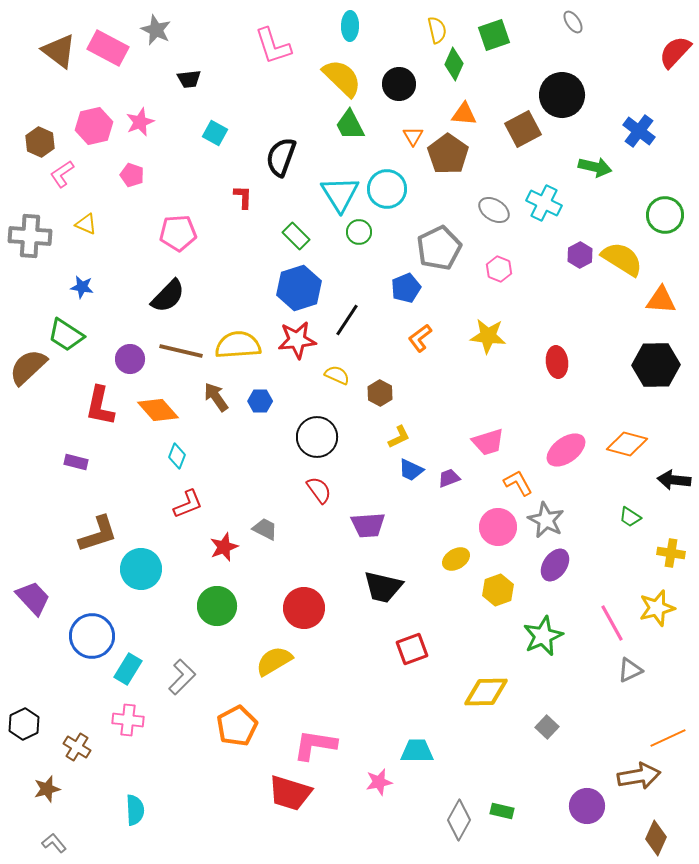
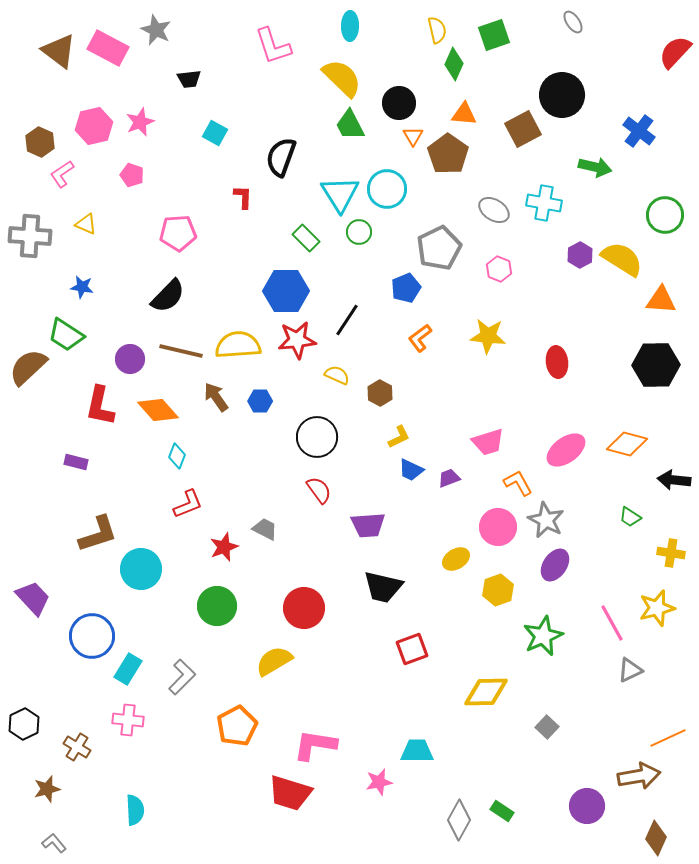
black circle at (399, 84): moved 19 px down
cyan cross at (544, 203): rotated 16 degrees counterclockwise
green rectangle at (296, 236): moved 10 px right, 2 px down
blue hexagon at (299, 288): moved 13 px left, 3 px down; rotated 18 degrees clockwise
green rectangle at (502, 811): rotated 20 degrees clockwise
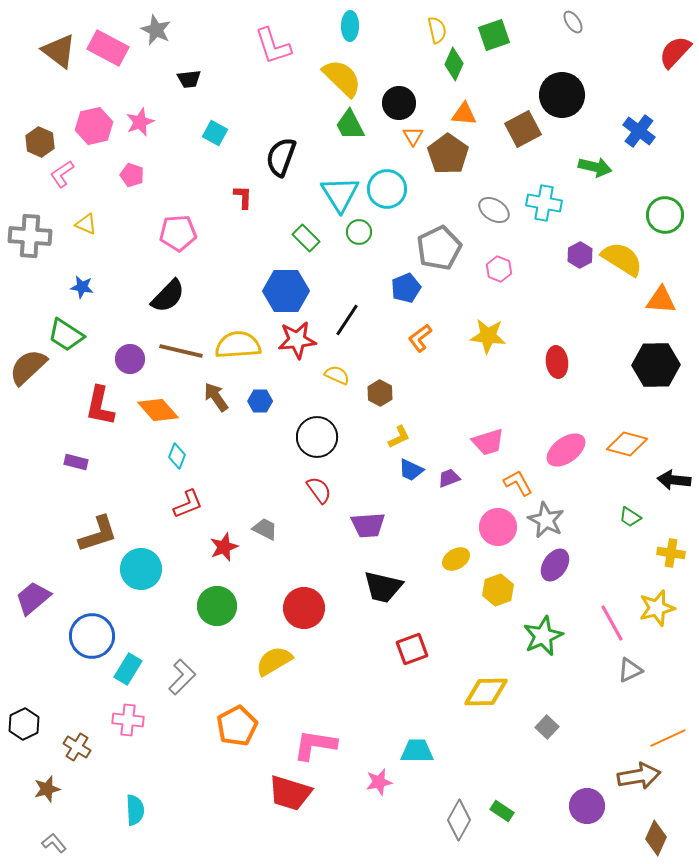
purple trapezoid at (33, 598): rotated 87 degrees counterclockwise
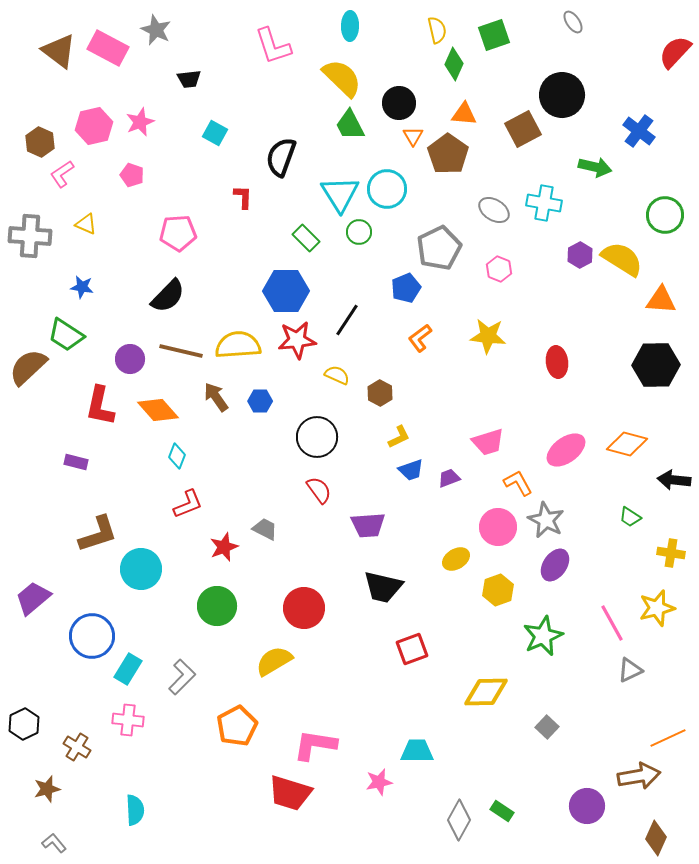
blue trapezoid at (411, 470): rotated 44 degrees counterclockwise
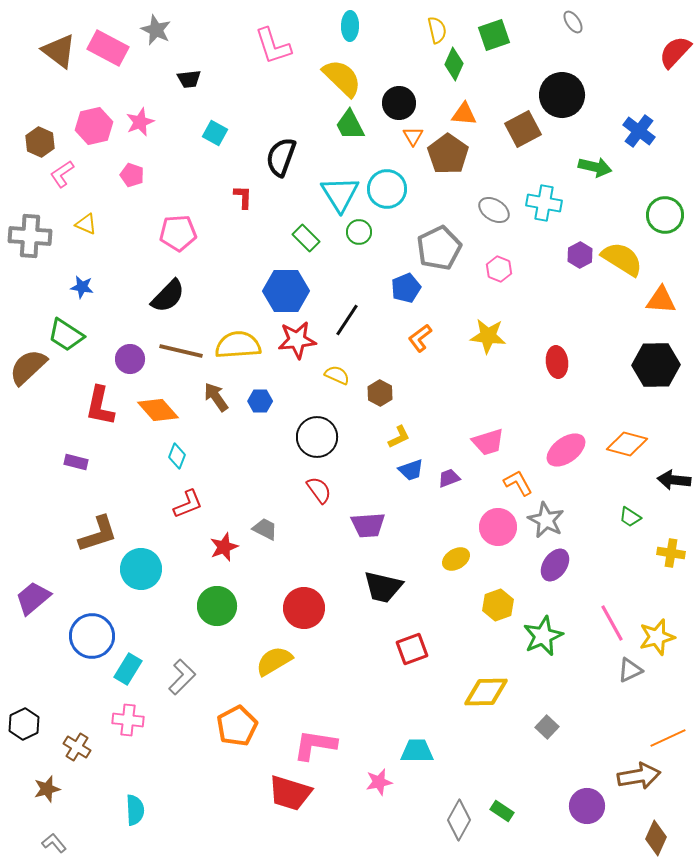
yellow hexagon at (498, 590): moved 15 px down
yellow star at (657, 608): moved 29 px down
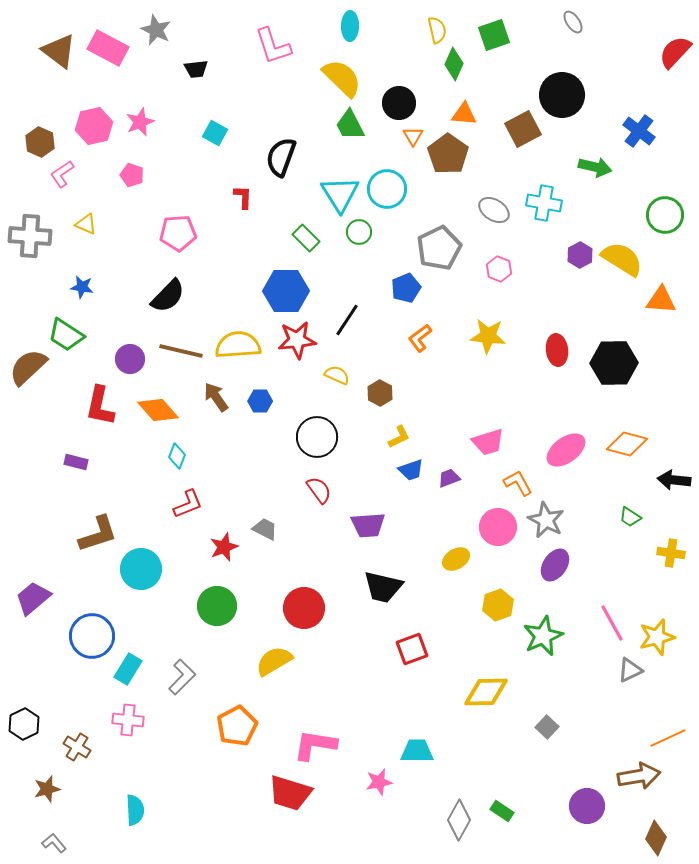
black trapezoid at (189, 79): moved 7 px right, 10 px up
red ellipse at (557, 362): moved 12 px up
black hexagon at (656, 365): moved 42 px left, 2 px up
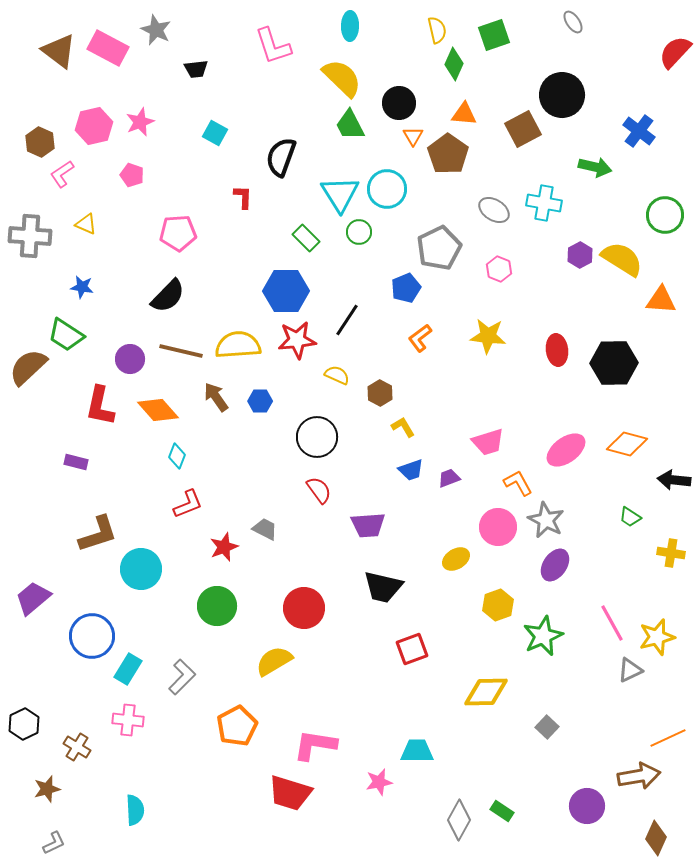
yellow L-shape at (399, 437): moved 4 px right, 10 px up; rotated 95 degrees counterclockwise
gray L-shape at (54, 843): rotated 105 degrees clockwise
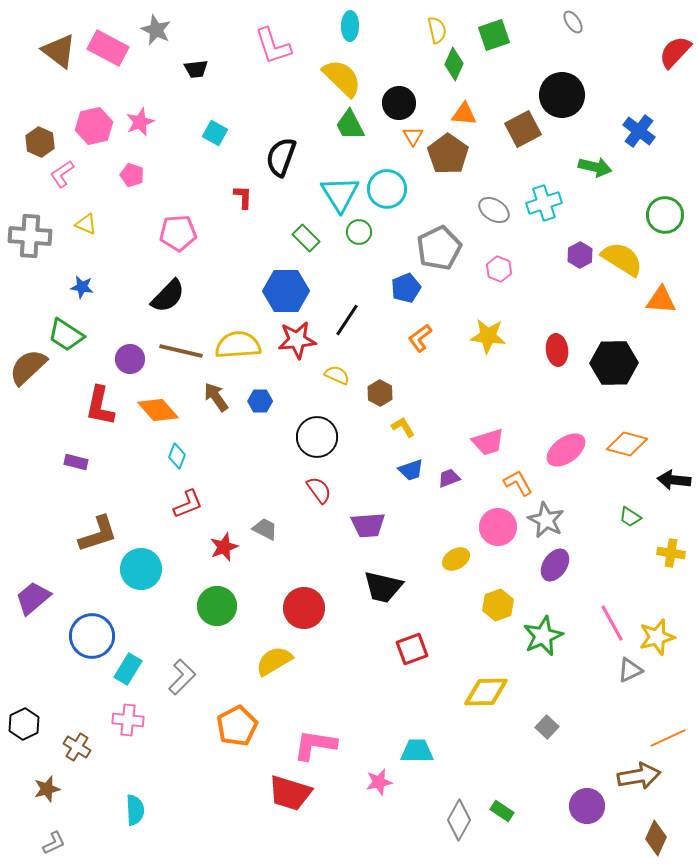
cyan cross at (544, 203): rotated 28 degrees counterclockwise
